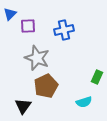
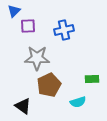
blue triangle: moved 4 px right, 3 px up
gray star: rotated 20 degrees counterclockwise
green rectangle: moved 5 px left, 2 px down; rotated 64 degrees clockwise
brown pentagon: moved 3 px right, 1 px up
cyan semicircle: moved 6 px left
black triangle: rotated 30 degrees counterclockwise
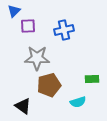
brown pentagon: rotated 10 degrees clockwise
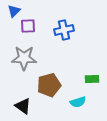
gray star: moved 13 px left
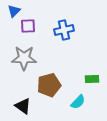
cyan semicircle: rotated 28 degrees counterclockwise
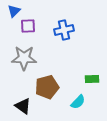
brown pentagon: moved 2 px left, 2 px down
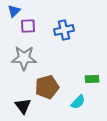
black triangle: rotated 18 degrees clockwise
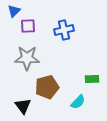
gray star: moved 3 px right
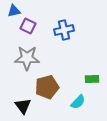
blue triangle: rotated 32 degrees clockwise
purple square: rotated 28 degrees clockwise
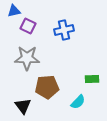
brown pentagon: rotated 10 degrees clockwise
